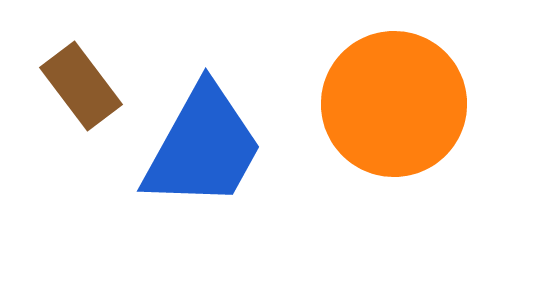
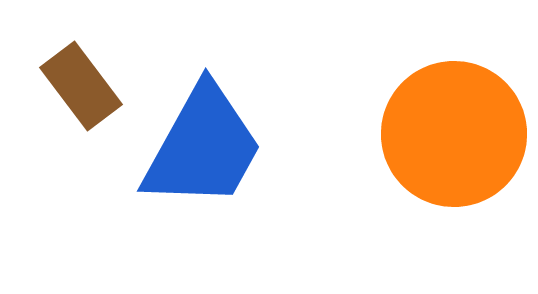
orange circle: moved 60 px right, 30 px down
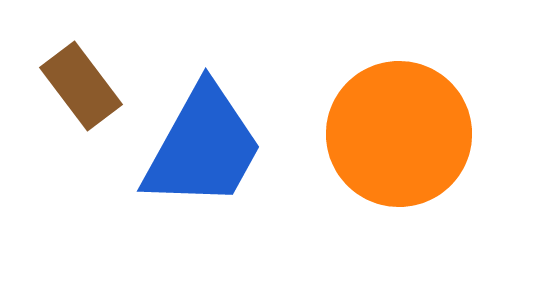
orange circle: moved 55 px left
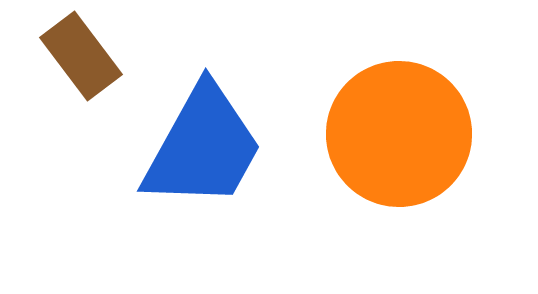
brown rectangle: moved 30 px up
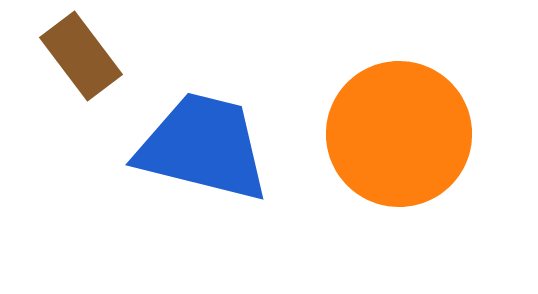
blue trapezoid: rotated 105 degrees counterclockwise
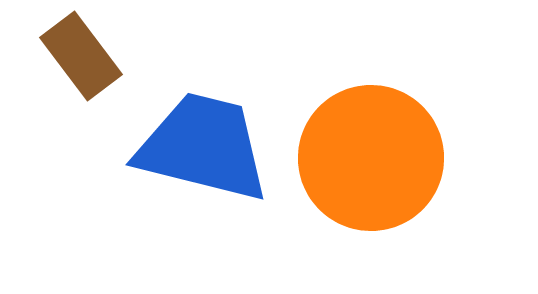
orange circle: moved 28 px left, 24 px down
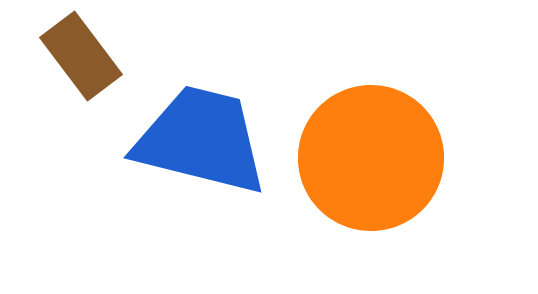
blue trapezoid: moved 2 px left, 7 px up
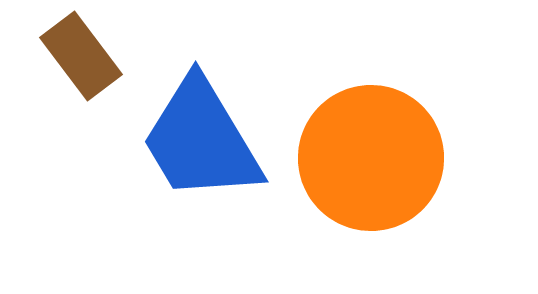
blue trapezoid: rotated 135 degrees counterclockwise
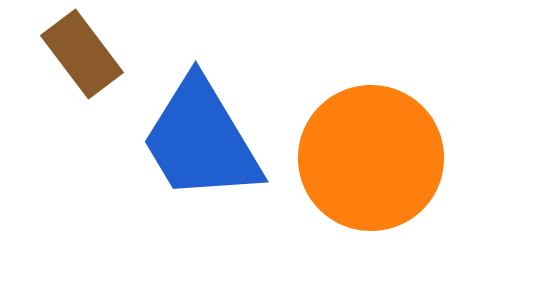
brown rectangle: moved 1 px right, 2 px up
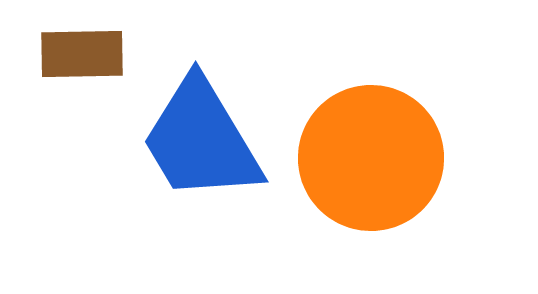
brown rectangle: rotated 54 degrees counterclockwise
